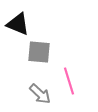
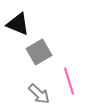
gray square: rotated 35 degrees counterclockwise
gray arrow: moved 1 px left
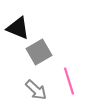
black triangle: moved 4 px down
gray arrow: moved 3 px left, 4 px up
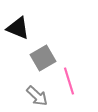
gray square: moved 4 px right, 6 px down
gray arrow: moved 1 px right, 6 px down
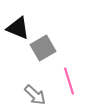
gray square: moved 10 px up
gray arrow: moved 2 px left, 1 px up
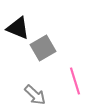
pink line: moved 6 px right
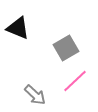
gray square: moved 23 px right
pink line: rotated 64 degrees clockwise
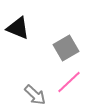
pink line: moved 6 px left, 1 px down
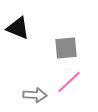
gray square: rotated 25 degrees clockwise
gray arrow: rotated 40 degrees counterclockwise
